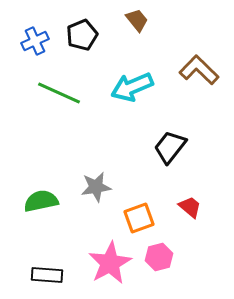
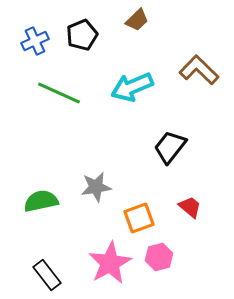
brown trapezoid: rotated 85 degrees clockwise
black rectangle: rotated 48 degrees clockwise
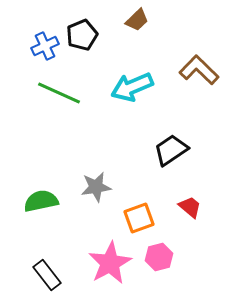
blue cross: moved 10 px right, 5 px down
black trapezoid: moved 1 px right, 3 px down; rotated 18 degrees clockwise
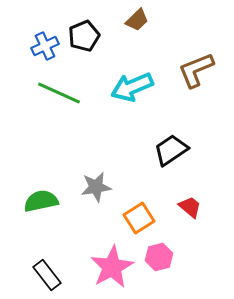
black pentagon: moved 2 px right, 1 px down
brown L-shape: moved 3 px left; rotated 66 degrees counterclockwise
orange square: rotated 12 degrees counterclockwise
pink star: moved 2 px right, 4 px down
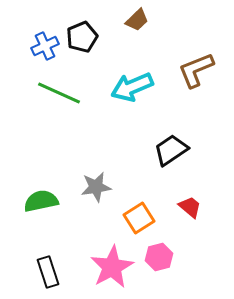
black pentagon: moved 2 px left, 1 px down
black rectangle: moved 1 px right, 3 px up; rotated 20 degrees clockwise
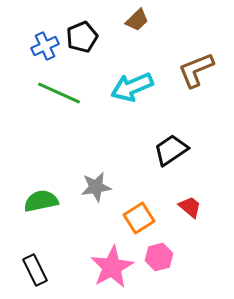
black rectangle: moved 13 px left, 2 px up; rotated 8 degrees counterclockwise
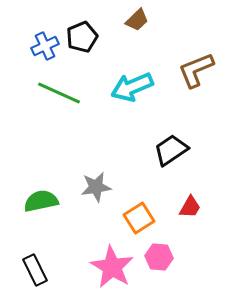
red trapezoid: rotated 80 degrees clockwise
pink hexagon: rotated 20 degrees clockwise
pink star: rotated 12 degrees counterclockwise
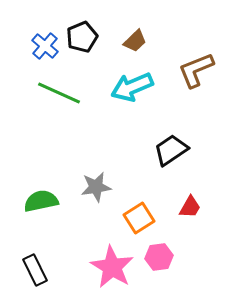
brown trapezoid: moved 2 px left, 21 px down
blue cross: rotated 24 degrees counterclockwise
pink hexagon: rotated 12 degrees counterclockwise
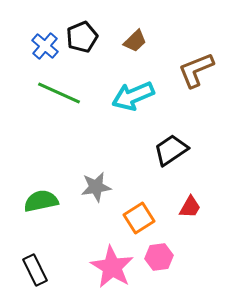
cyan arrow: moved 1 px right, 9 px down
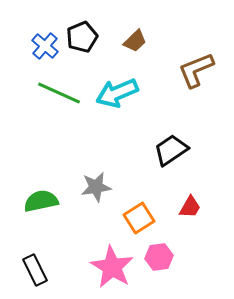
cyan arrow: moved 16 px left, 3 px up
